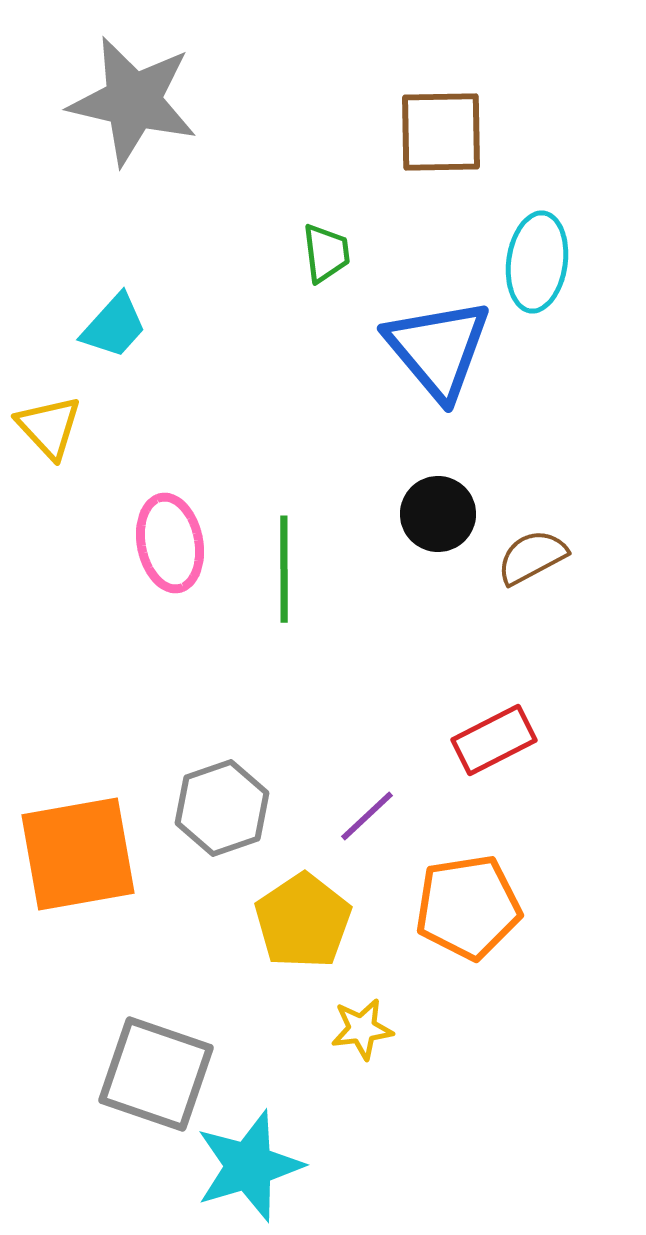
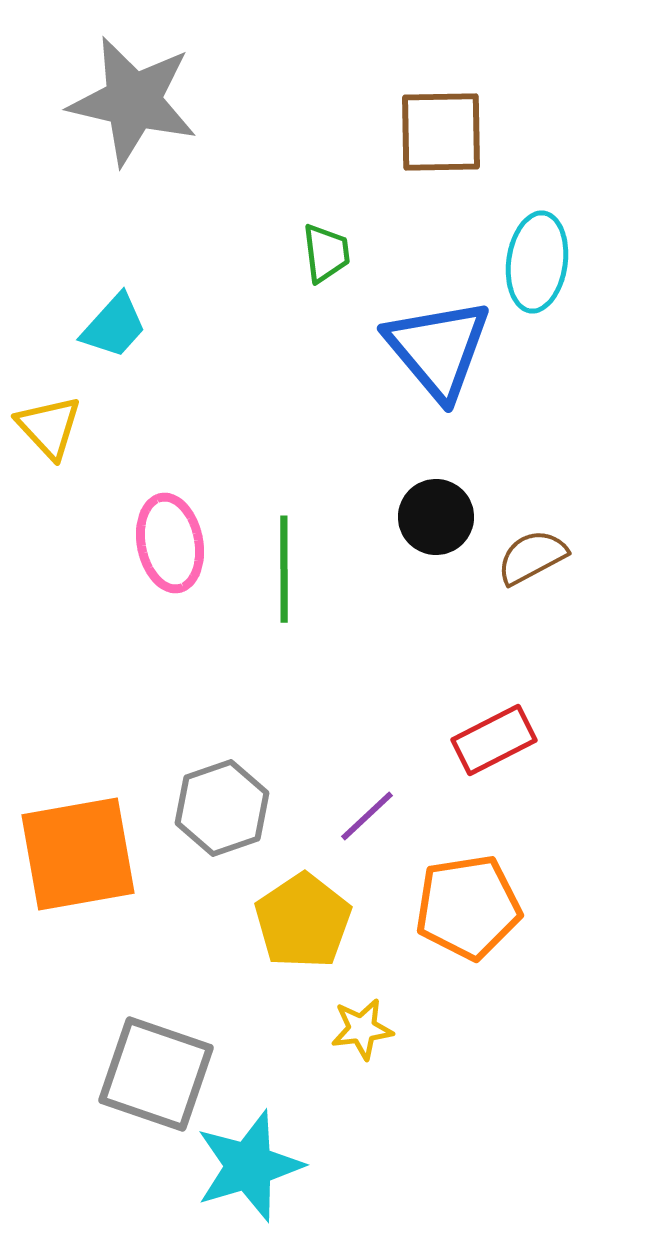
black circle: moved 2 px left, 3 px down
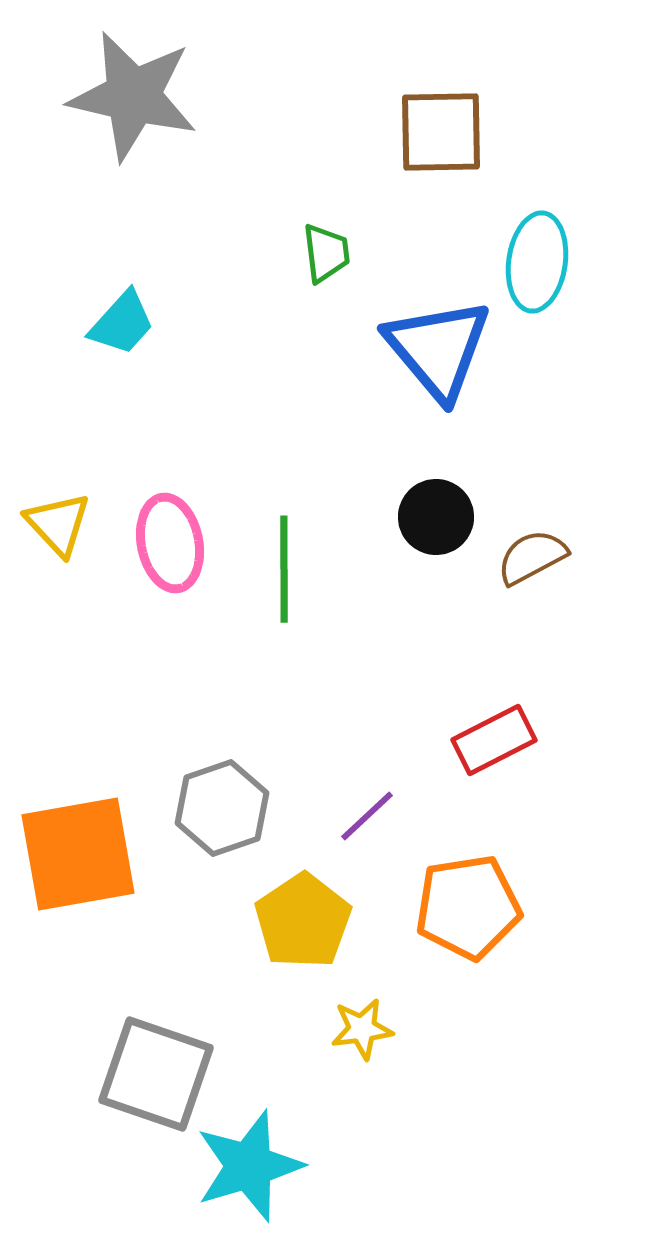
gray star: moved 5 px up
cyan trapezoid: moved 8 px right, 3 px up
yellow triangle: moved 9 px right, 97 px down
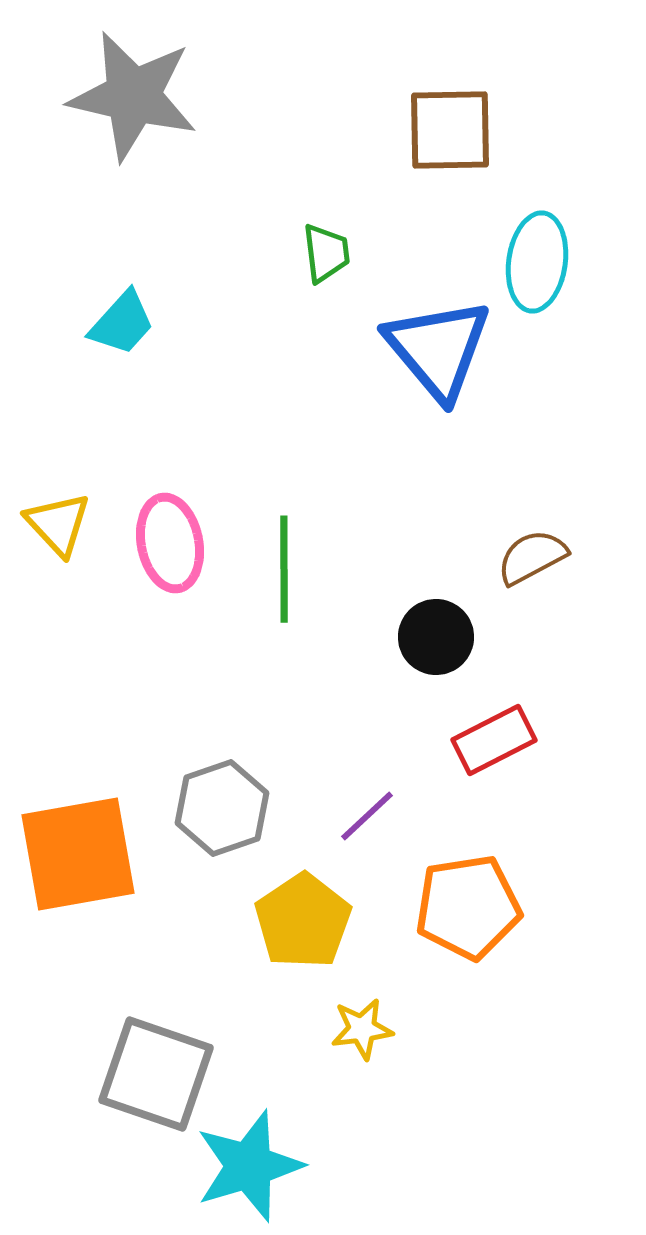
brown square: moved 9 px right, 2 px up
black circle: moved 120 px down
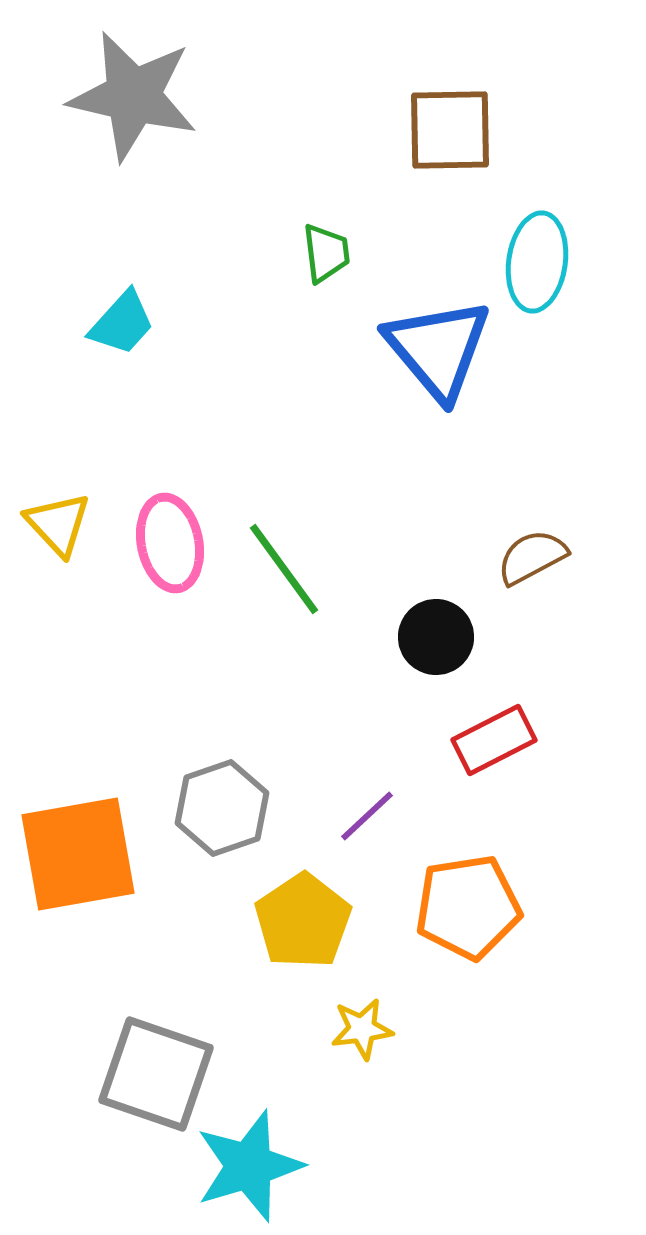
green line: rotated 36 degrees counterclockwise
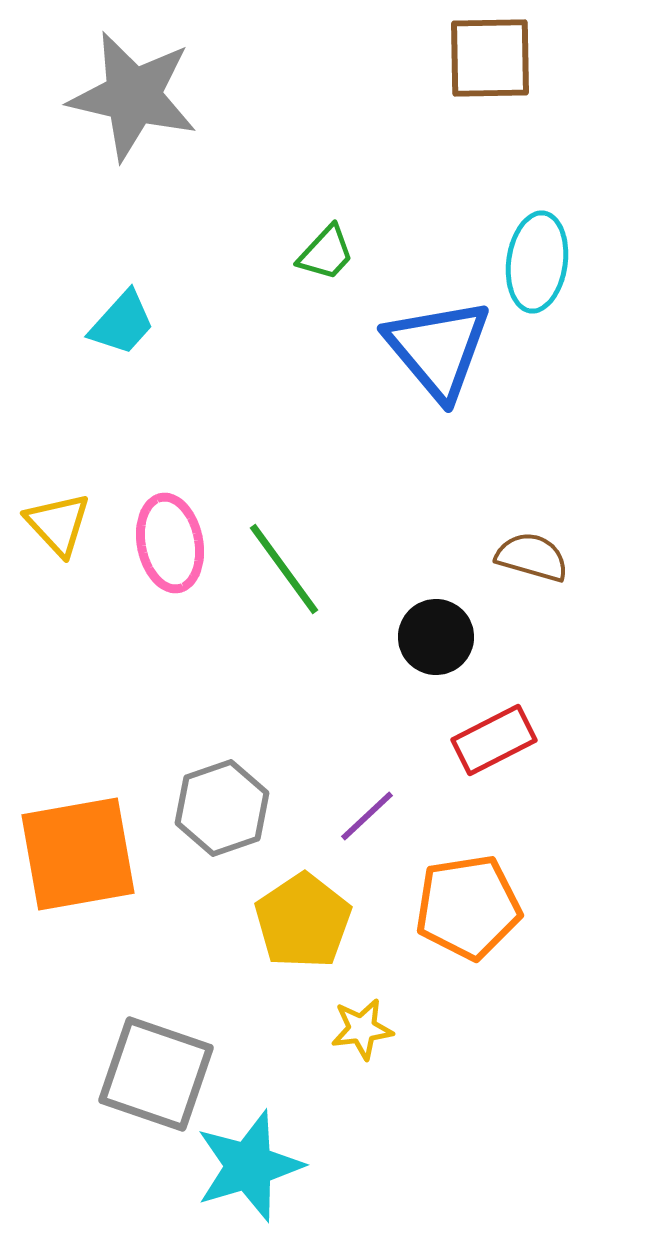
brown square: moved 40 px right, 72 px up
green trapezoid: rotated 50 degrees clockwise
brown semicircle: rotated 44 degrees clockwise
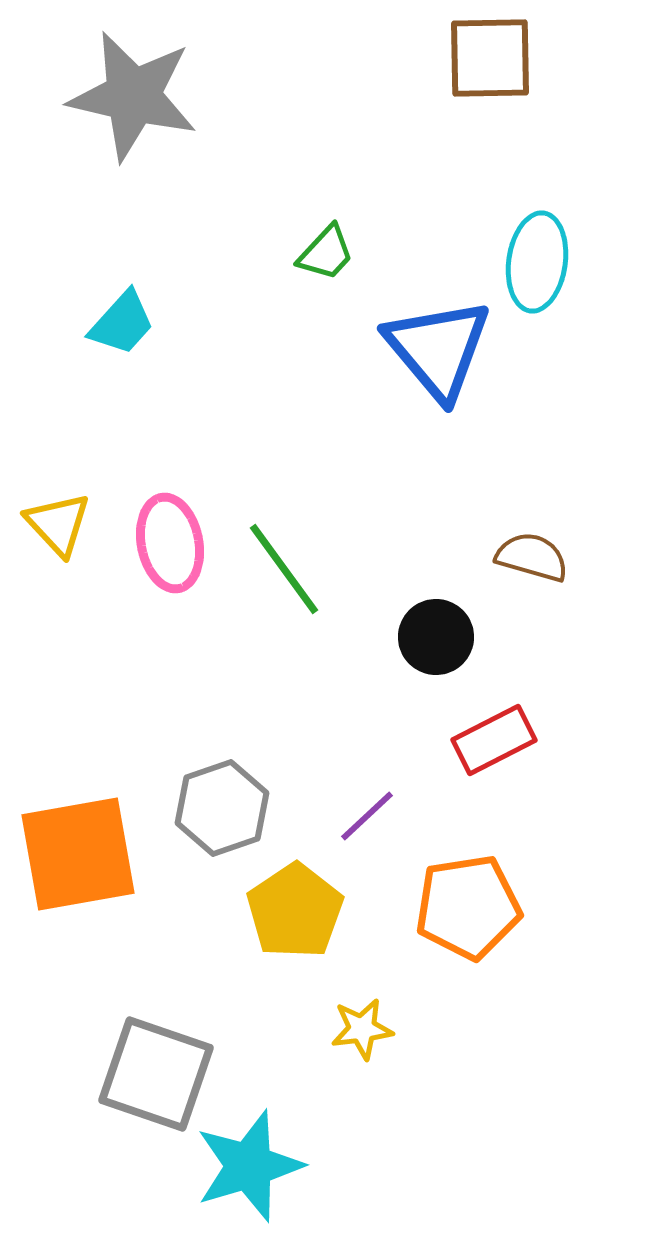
yellow pentagon: moved 8 px left, 10 px up
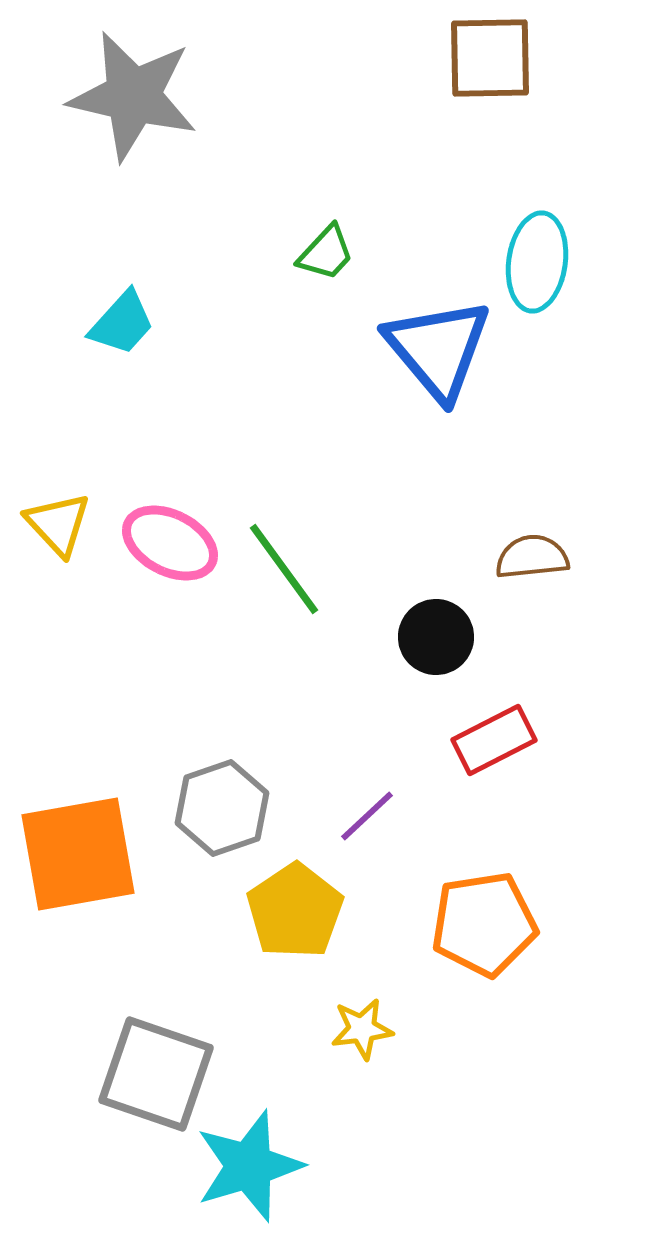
pink ellipse: rotated 52 degrees counterclockwise
brown semicircle: rotated 22 degrees counterclockwise
orange pentagon: moved 16 px right, 17 px down
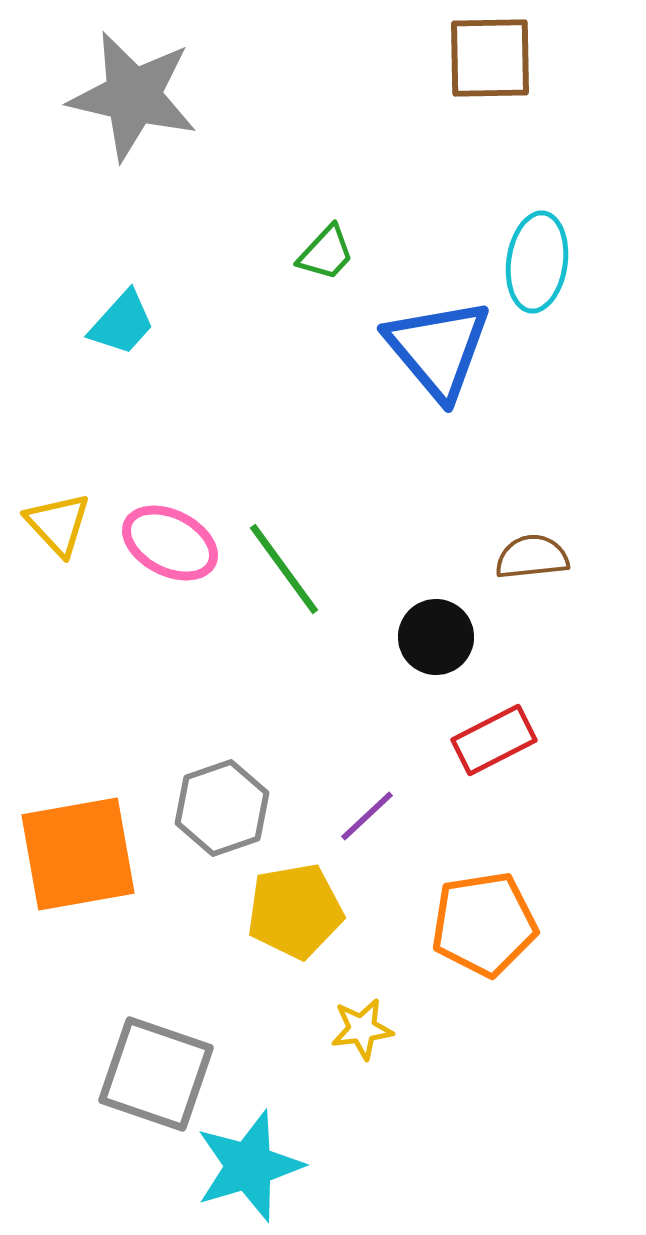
yellow pentagon: rotated 24 degrees clockwise
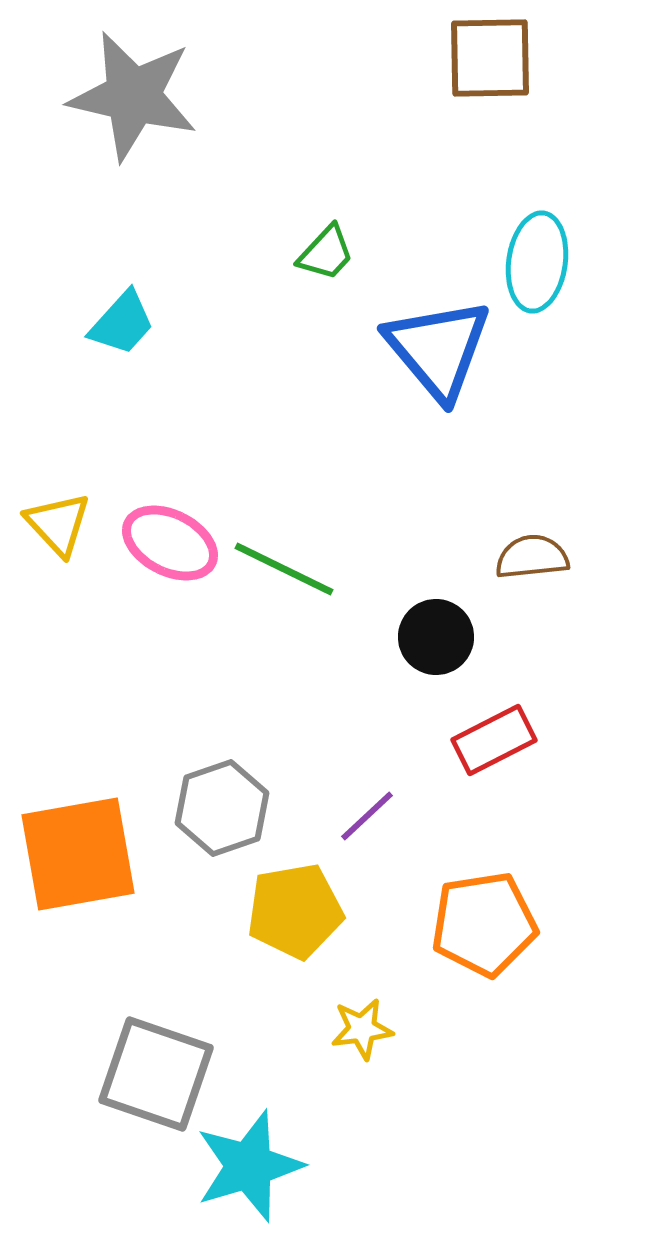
green line: rotated 28 degrees counterclockwise
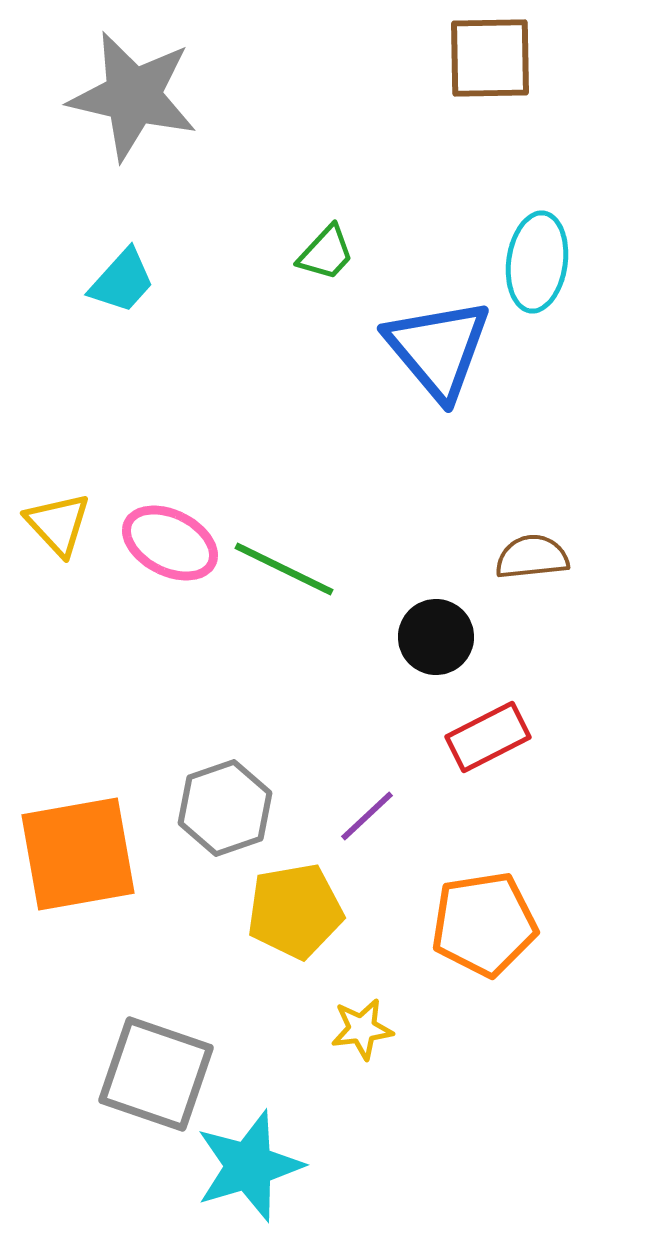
cyan trapezoid: moved 42 px up
red rectangle: moved 6 px left, 3 px up
gray hexagon: moved 3 px right
